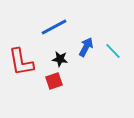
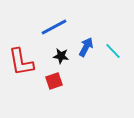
black star: moved 1 px right, 3 px up
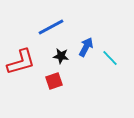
blue line: moved 3 px left
cyan line: moved 3 px left, 7 px down
red L-shape: rotated 96 degrees counterclockwise
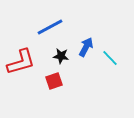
blue line: moved 1 px left
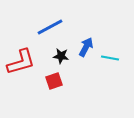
cyan line: rotated 36 degrees counterclockwise
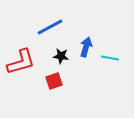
blue arrow: rotated 12 degrees counterclockwise
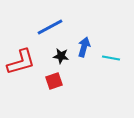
blue arrow: moved 2 px left
cyan line: moved 1 px right
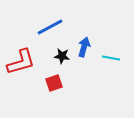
black star: moved 1 px right
red square: moved 2 px down
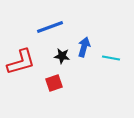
blue line: rotated 8 degrees clockwise
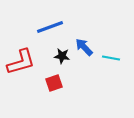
blue arrow: rotated 60 degrees counterclockwise
